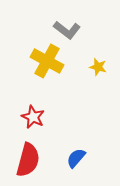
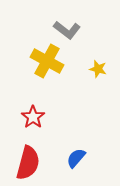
yellow star: moved 2 px down
red star: rotated 10 degrees clockwise
red semicircle: moved 3 px down
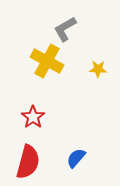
gray L-shape: moved 2 px left, 1 px up; rotated 112 degrees clockwise
yellow star: rotated 12 degrees counterclockwise
red semicircle: moved 1 px up
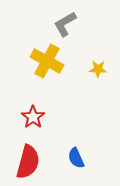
gray L-shape: moved 5 px up
blue semicircle: rotated 65 degrees counterclockwise
